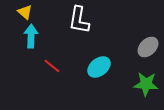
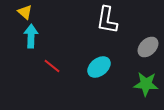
white L-shape: moved 28 px right
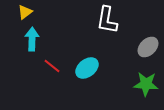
yellow triangle: rotated 42 degrees clockwise
cyan arrow: moved 1 px right, 3 px down
cyan ellipse: moved 12 px left, 1 px down
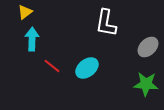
white L-shape: moved 1 px left, 3 px down
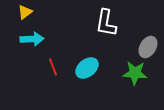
cyan arrow: rotated 85 degrees clockwise
gray ellipse: rotated 15 degrees counterclockwise
red line: moved 1 px right, 1 px down; rotated 30 degrees clockwise
green star: moved 11 px left, 11 px up
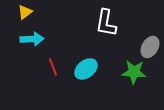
gray ellipse: moved 2 px right
cyan ellipse: moved 1 px left, 1 px down
green star: moved 1 px left, 1 px up
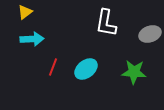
gray ellipse: moved 13 px up; rotated 40 degrees clockwise
red line: rotated 42 degrees clockwise
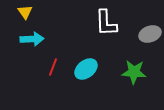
yellow triangle: rotated 28 degrees counterclockwise
white L-shape: rotated 12 degrees counterclockwise
